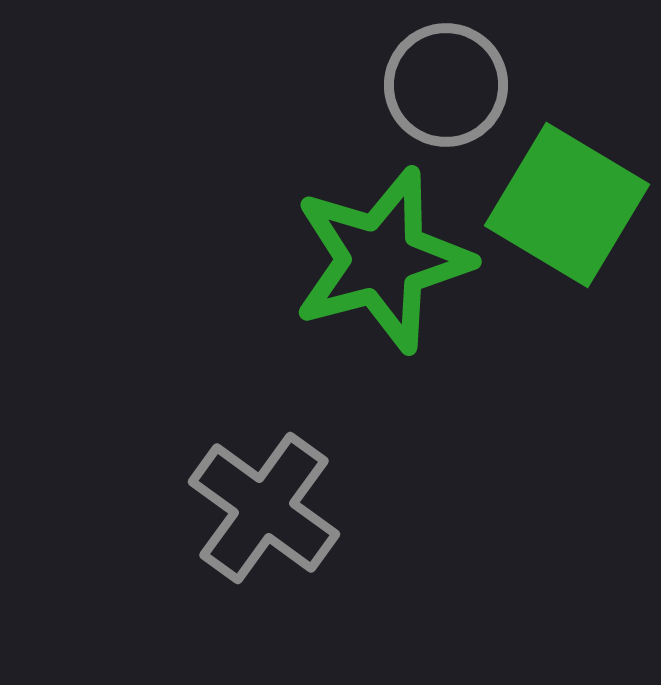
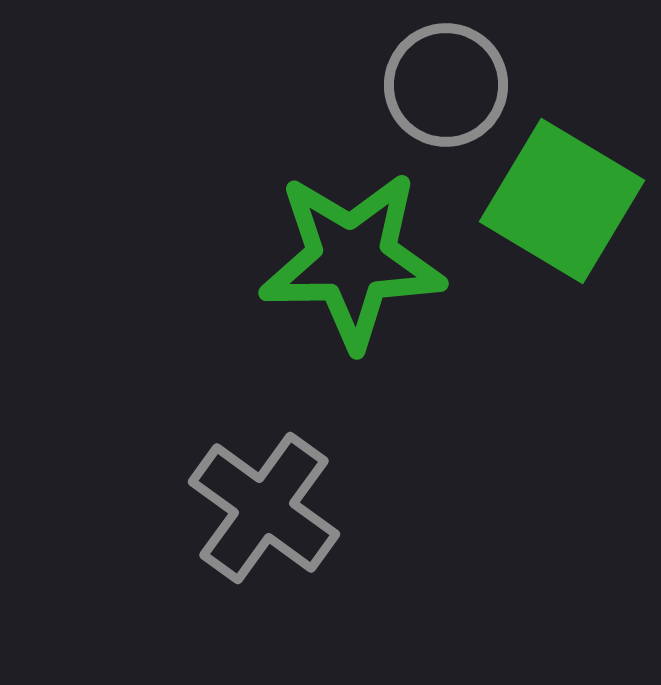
green square: moved 5 px left, 4 px up
green star: moved 30 px left; rotated 14 degrees clockwise
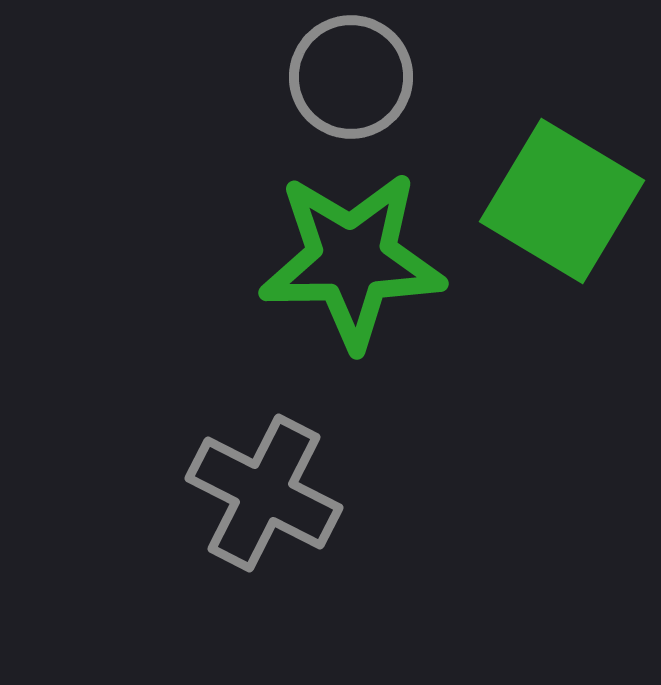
gray circle: moved 95 px left, 8 px up
gray cross: moved 15 px up; rotated 9 degrees counterclockwise
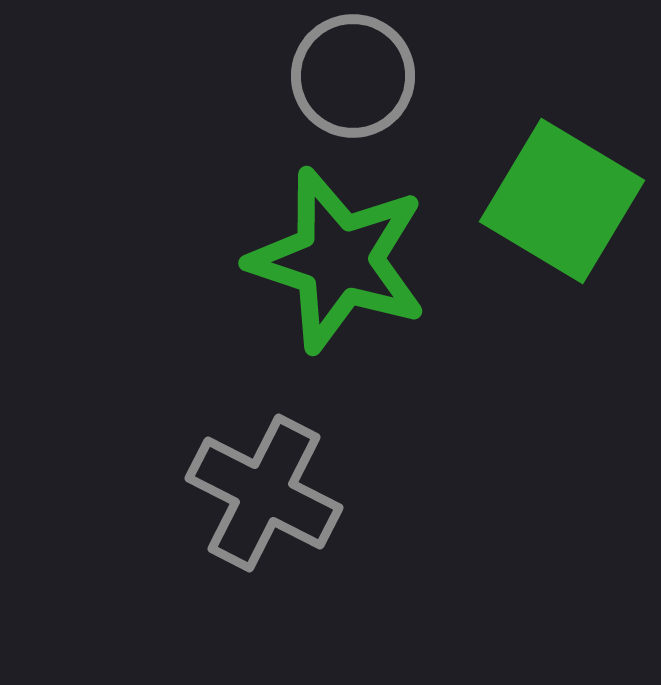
gray circle: moved 2 px right, 1 px up
green star: moved 14 px left; rotated 19 degrees clockwise
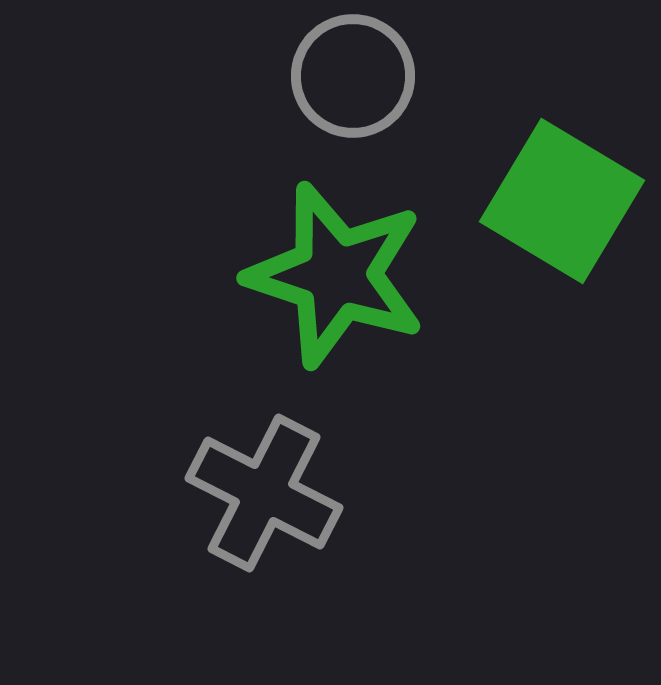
green star: moved 2 px left, 15 px down
